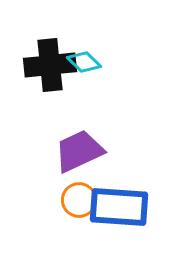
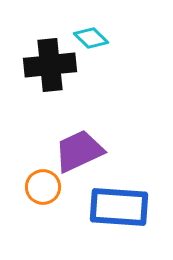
cyan diamond: moved 7 px right, 24 px up
orange circle: moved 36 px left, 13 px up
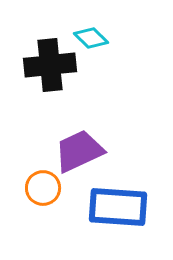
orange circle: moved 1 px down
blue rectangle: moved 1 px left
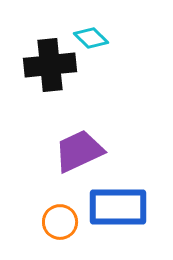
orange circle: moved 17 px right, 34 px down
blue rectangle: rotated 4 degrees counterclockwise
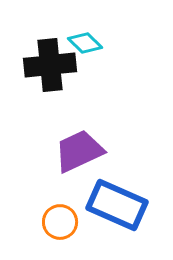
cyan diamond: moved 6 px left, 5 px down
blue rectangle: moved 1 px left, 2 px up; rotated 24 degrees clockwise
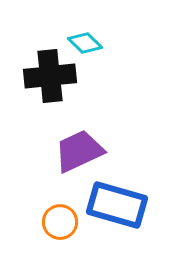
black cross: moved 11 px down
blue rectangle: rotated 8 degrees counterclockwise
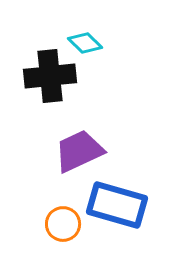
orange circle: moved 3 px right, 2 px down
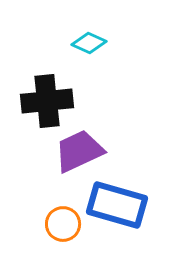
cyan diamond: moved 4 px right; rotated 20 degrees counterclockwise
black cross: moved 3 px left, 25 px down
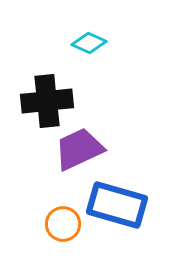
purple trapezoid: moved 2 px up
